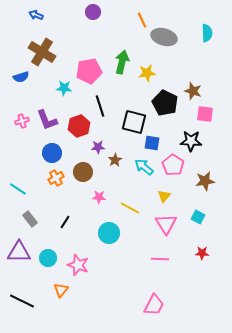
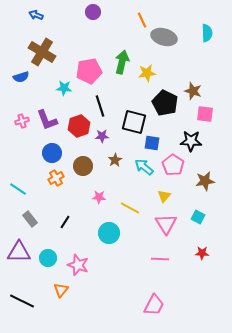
purple star at (98, 147): moved 4 px right, 11 px up
brown circle at (83, 172): moved 6 px up
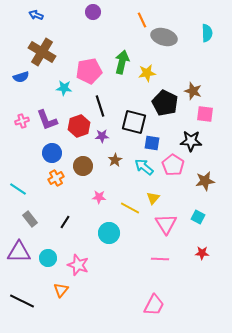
yellow triangle at (164, 196): moved 11 px left, 2 px down
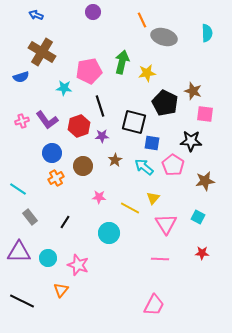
purple L-shape at (47, 120): rotated 15 degrees counterclockwise
gray rectangle at (30, 219): moved 2 px up
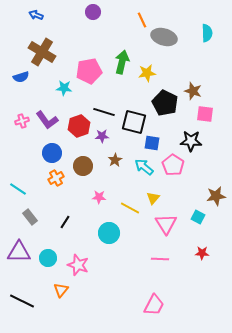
black line at (100, 106): moved 4 px right, 6 px down; rotated 55 degrees counterclockwise
brown star at (205, 181): moved 11 px right, 15 px down
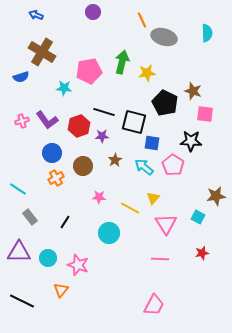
red star at (202, 253): rotated 16 degrees counterclockwise
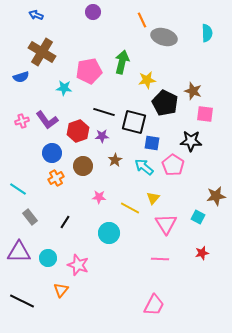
yellow star at (147, 73): moved 7 px down
red hexagon at (79, 126): moved 1 px left, 5 px down
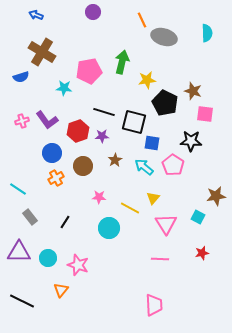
cyan circle at (109, 233): moved 5 px up
pink trapezoid at (154, 305): rotated 30 degrees counterclockwise
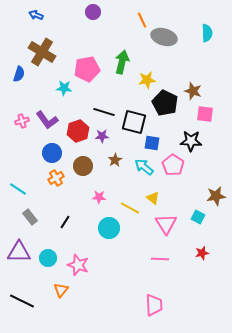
pink pentagon at (89, 71): moved 2 px left, 2 px up
blue semicircle at (21, 77): moved 2 px left, 3 px up; rotated 56 degrees counterclockwise
yellow triangle at (153, 198): rotated 32 degrees counterclockwise
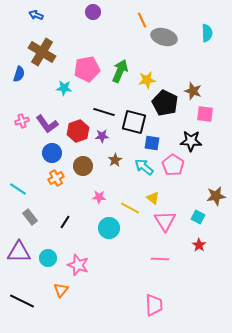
green arrow at (122, 62): moved 2 px left, 9 px down; rotated 10 degrees clockwise
purple L-shape at (47, 120): moved 4 px down
pink triangle at (166, 224): moved 1 px left, 3 px up
red star at (202, 253): moved 3 px left, 8 px up; rotated 24 degrees counterclockwise
